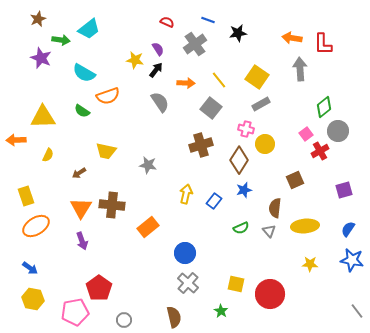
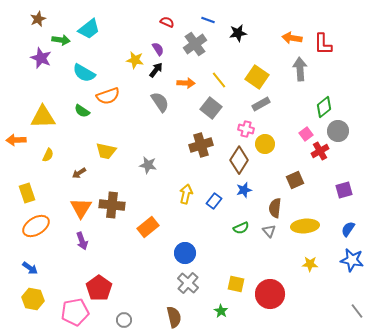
yellow rectangle at (26, 196): moved 1 px right, 3 px up
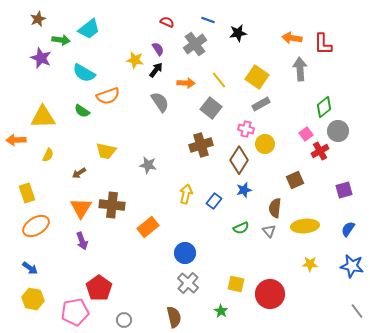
blue star at (352, 260): moved 6 px down
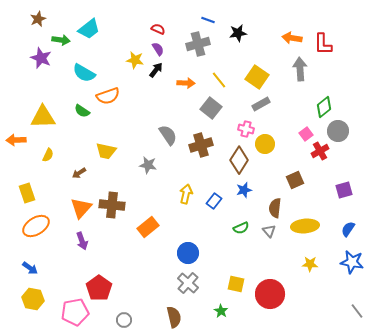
red semicircle at (167, 22): moved 9 px left, 7 px down
gray cross at (195, 44): moved 3 px right; rotated 20 degrees clockwise
gray semicircle at (160, 102): moved 8 px right, 33 px down
orange triangle at (81, 208): rotated 10 degrees clockwise
blue circle at (185, 253): moved 3 px right
blue star at (352, 266): moved 4 px up
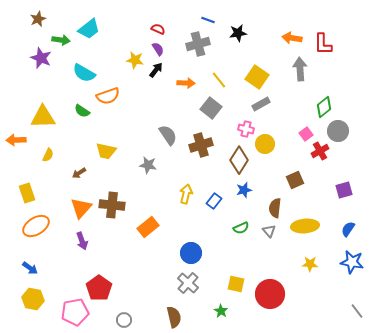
blue circle at (188, 253): moved 3 px right
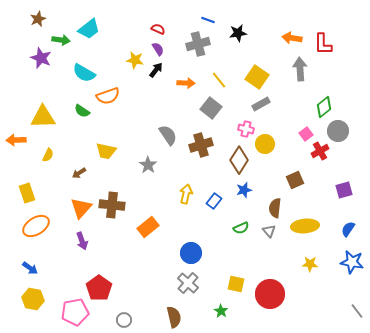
gray star at (148, 165): rotated 24 degrees clockwise
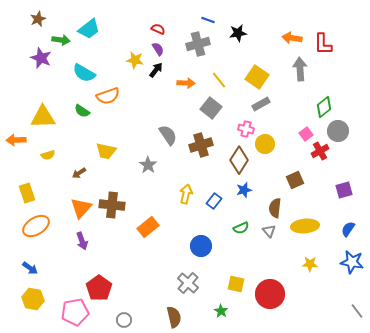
yellow semicircle at (48, 155): rotated 48 degrees clockwise
blue circle at (191, 253): moved 10 px right, 7 px up
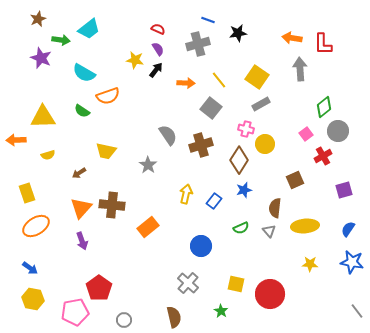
red cross at (320, 151): moved 3 px right, 5 px down
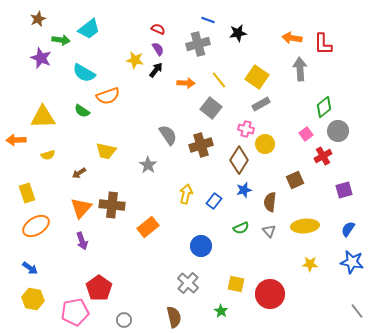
brown semicircle at (275, 208): moved 5 px left, 6 px up
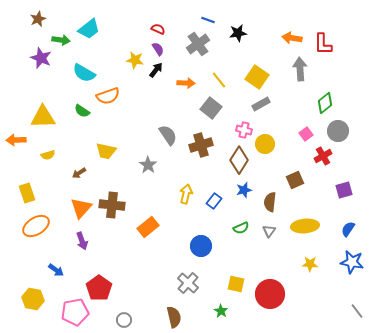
gray cross at (198, 44): rotated 20 degrees counterclockwise
green diamond at (324, 107): moved 1 px right, 4 px up
pink cross at (246, 129): moved 2 px left, 1 px down
gray triangle at (269, 231): rotated 16 degrees clockwise
blue arrow at (30, 268): moved 26 px right, 2 px down
